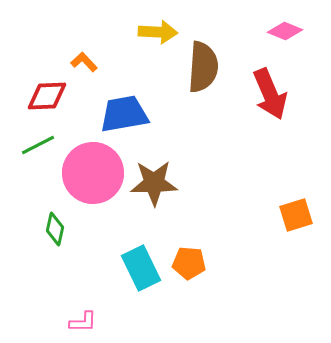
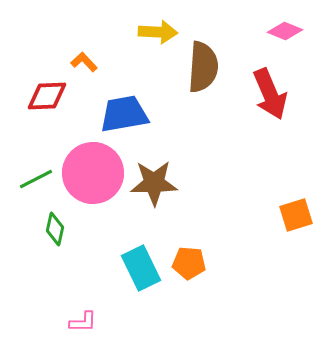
green line: moved 2 px left, 34 px down
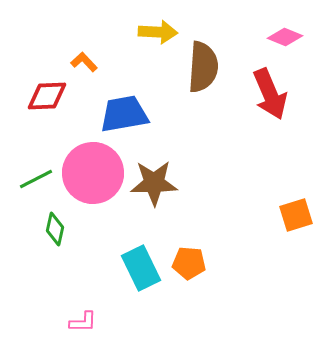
pink diamond: moved 6 px down
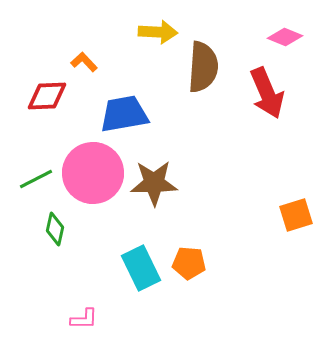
red arrow: moved 3 px left, 1 px up
pink L-shape: moved 1 px right, 3 px up
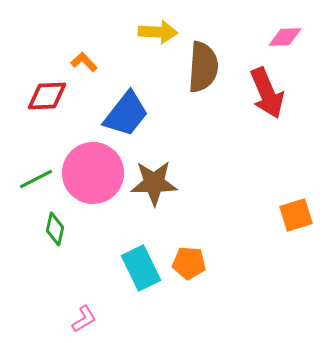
pink diamond: rotated 24 degrees counterclockwise
blue trapezoid: moved 2 px right; rotated 138 degrees clockwise
pink L-shape: rotated 32 degrees counterclockwise
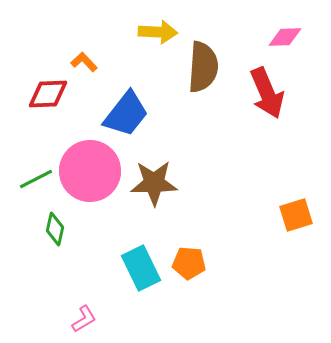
red diamond: moved 1 px right, 2 px up
pink circle: moved 3 px left, 2 px up
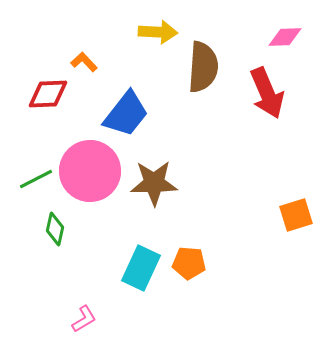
cyan rectangle: rotated 51 degrees clockwise
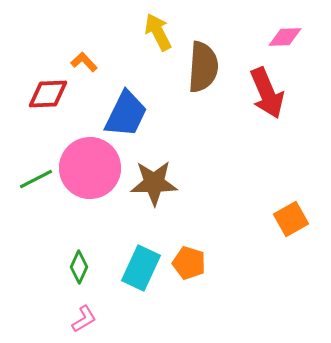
yellow arrow: rotated 120 degrees counterclockwise
blue trapezoid: rotated 12 degrees counterclockwise
pink circle: moved 3 px up
orange square: moved 5 px left, 4 px down; rotated 12 degrees counterclockwise
green diamond: moved 24 px right, 38 px down; rotated 12 degrees clockwise
orange pentagon: rotated 12 degrees clockwise
